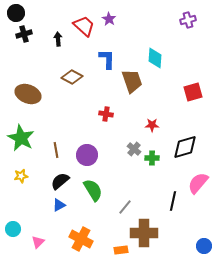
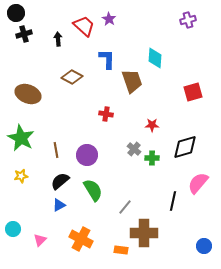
pink triangle: moved 2 px right, 2 px up
orange rectangle: rotated 16 degrees clockwise
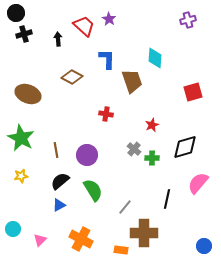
red star: rotated 24 degrees counterclockwise
black line: moved 6 px left, 2 px up
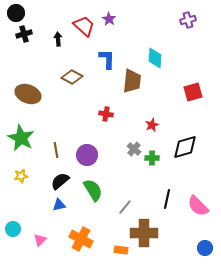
brown trapezoid: rotated 25 degrees clockwise
pink semicircle: moved 23 px down; rotated 85 degrees counterclockwise
blue triangle: rotated 16 degrees clockwise
blue circle: moved 1 px right, 2 px down
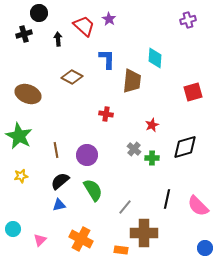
black circle: moved 23 px right
green star: moved 2 px left, 2 px up
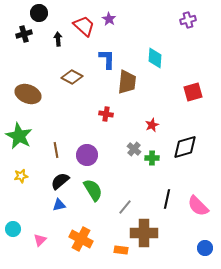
brown trapezoid: moved 5 px left, 1 px down
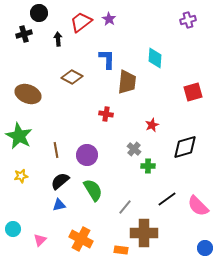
red trapezoid: moved 3 px left, 4 px up; rotated 80 degrees counterclockwise
green cross: moved 4 px left, 8 px down
black line: rotated 42 degrees clockwise
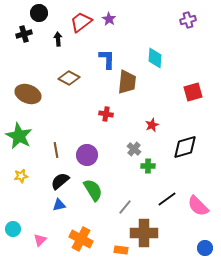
brown diamond: moved 3 px left, 1 px down
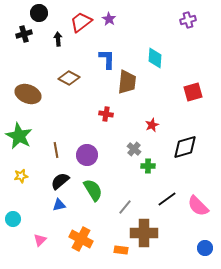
cyan circle: moved 10 px up
